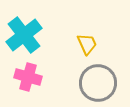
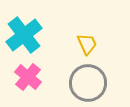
pink cross: rotated 24 degrees clockwise
gray circle: moved 10 px left
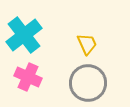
pink cross: rotated 16 degrees counterclockwise
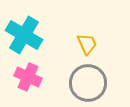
cyan cross: rotated 21 degrees counterclockwise
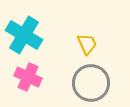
gray circle: moved 3 px right
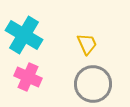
gray circle: moved 2 px right, 1 px down
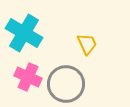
cyan cross: moved 2 px up
gray circle: moved 27 px left
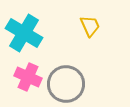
yellow trapezoid: moved 3 px right, 18 px up
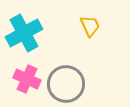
cyan cross: rotated 30 degrees clockwise
pink cross: moved 1 px left, 2 px down
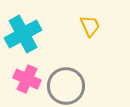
cyan cross: moved 1 px left, 1 px down
gray circle: moved 2 px down
